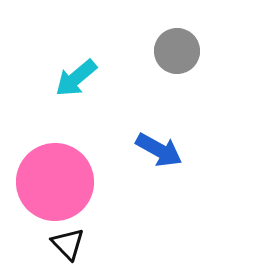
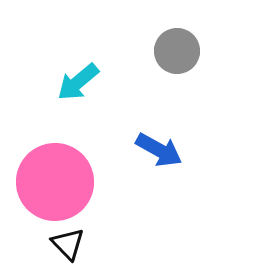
cyan arrow: moved 2 px right, 4 px down
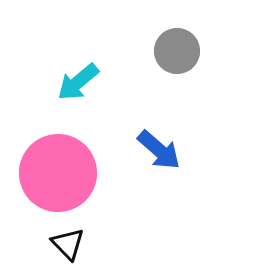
blue arrow: rotated 12 degrees clockwise
pink circle: moved 3 px right, 9 px up
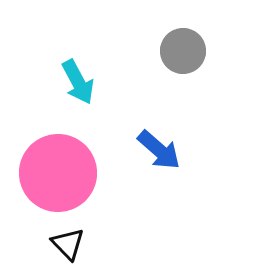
gray circle: moved 6 px right
cyan arrow: rotated 78 degrees counterclockwise
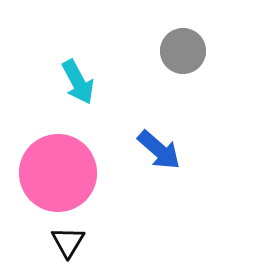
black triangle: moved 2 px up; rotated 15 degrees clockwise
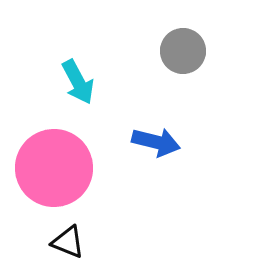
blue arrow: moved 3 px left, 8 px up; rotated 27 degrees counterclockwise
pink circle: moved 4 px left, 5 px up
black triangle: rotated 39 degrees counterclockwise
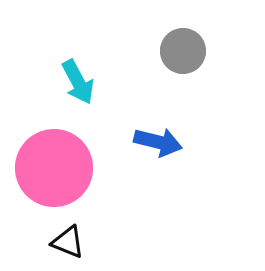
blue arrow: moved 2 px right
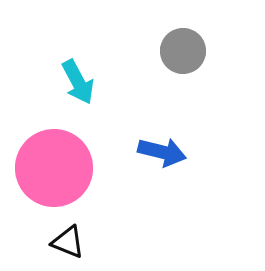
blue arrow: moved 4 px right, 10 px down
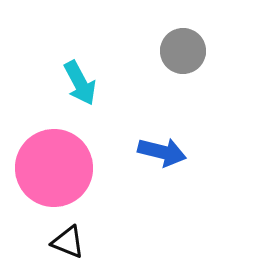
cyan arrow: moved 2 px right, 1 px down
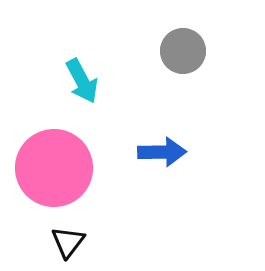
cyan arrow: moved 2 px right, 2 px up
blue arrow: rotated 15 degrees counterclockwise
black triangle: rotated 45 degrees clockwise
